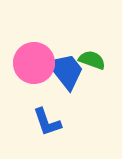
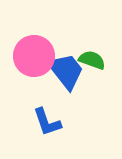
pink circle: moved 7 px up
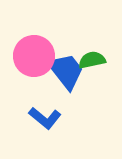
green semicircle: rotated 32 degrees counterclockwise
blue L-shape: moved 2 px left, 4 px up; rotated 32 degrees counterclockwise
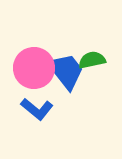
pink circle: moved 12 px down
blue L-shape: moved 8 px left, 9 px up
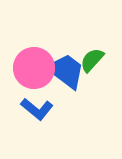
green semicircle: rotated 36 degrees counterclockwise
blue trapezoid: rotated 15 degrees counterclockwise
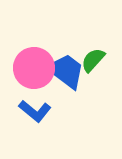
green semicircle: moved 1 px right
blue L-shape: moved 2 px left, 2 px down
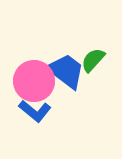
pink circle: moved 13 px down
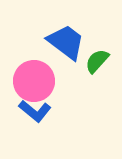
green semicircle: moved 4 px right, 1 px down
blue trapezoid: moved 29 px up
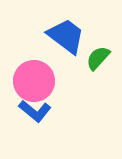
blue trapezoid: moved 6 px up
green semicircle: moved 1 px right, 3 px up
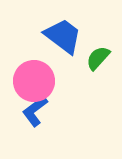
blue trapezoid: moved 3 px left
blue L-shape: rotated 104 degrees clockwise
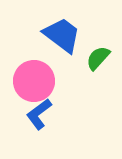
blue trapezoid: moved 1 px left, 1 px up
blue L-shape: moved 4 px right, 3 px down
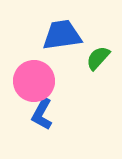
blue trapezoid: rotated 45 degrees counterclockwise
blue L-shape: moved 3 px right; rotated 24 degrees counterclockwise
